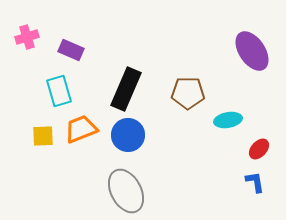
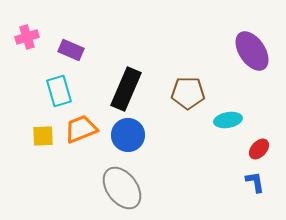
gray ellipse: moved 4 px left, 3 px up; rotated 9 degrees counterclockwise
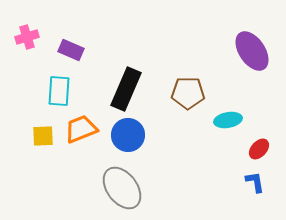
cyan rectangle: rotated 20 degrees clockwise
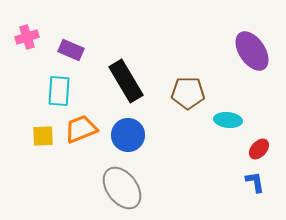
black rectangle: moved 8 px up; rotated 54 degrees counterclockwise
cyan ellipse: rotated 16 degrees clockwise
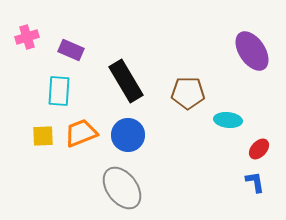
orange trapezoid: moved 4 px down
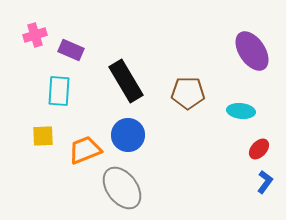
pink cross: moved 8 px right, 2 px up
cyan ellipse: moved 13 px right, 9 px up
orange trapezoid: moved 4 px right, 17 px down
blue L-shape: moved 10 px right; rotated 45 degrees clockwise
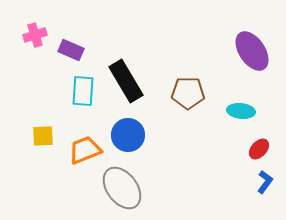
cyan rectangle: moved 24 px right
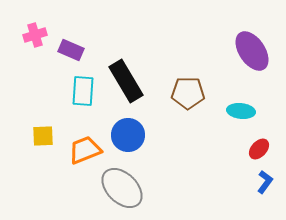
gray ellipse: rotated 9 degrees counterclockwise
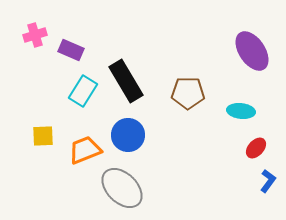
cyan rectangle: rotated 28 degrees clockwise
red ellipse: moved 3 px left, 1 px up
blue L-shape: moved 3 px right, 1 px up
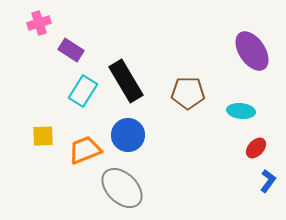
pink cross: moved 4 px right, 12 px up
purple rectangle: rotated 10 degrees clockwise
